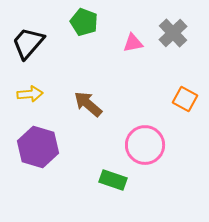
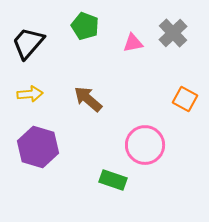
green pentagon: moved 1 px right, 4 px down
brown arrow: moved 5 px up
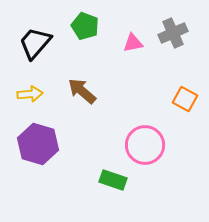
gray cross: rotated 20 degrees clockwise
black trapezoid: moved 7 px right
brown arrow: moved 6 px left, 8 px up
purple hexagon: moved 3 px up
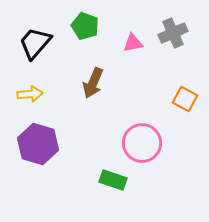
brown arrow: moved 11 px right, 8 px up; rotated 108 degrees counterclockwise
pink circle: moved 3 px left, 2 px up
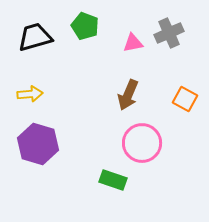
gray cross: moved 4 px left
black trapezoid: moved 6 px up; rotated 33 degrees clockwise
brown arrow: moved 35 px right, 12 px down
